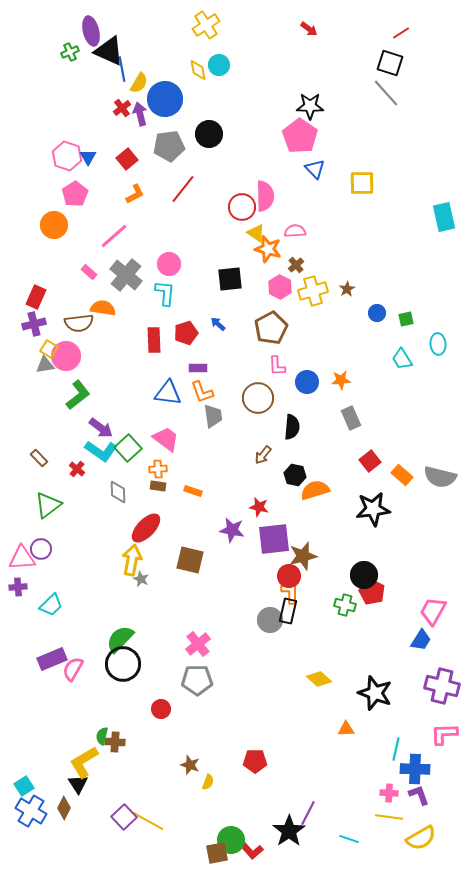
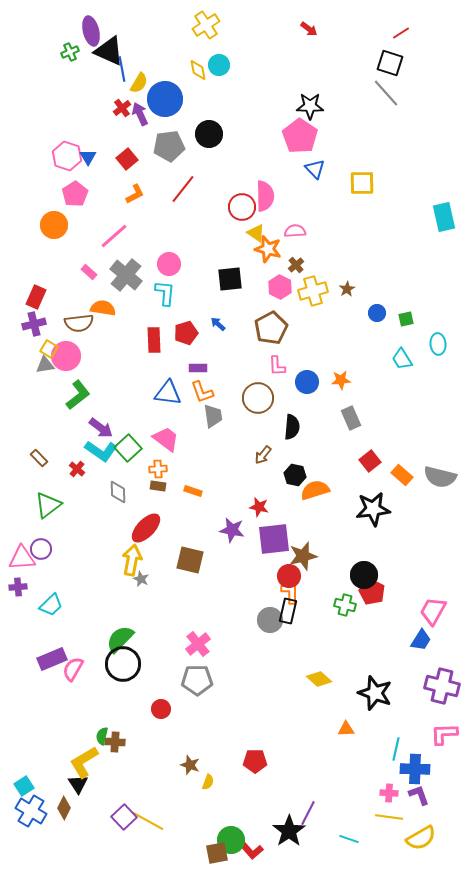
purple arrow at (140, 114): rotated 10 degrees counterclockwise
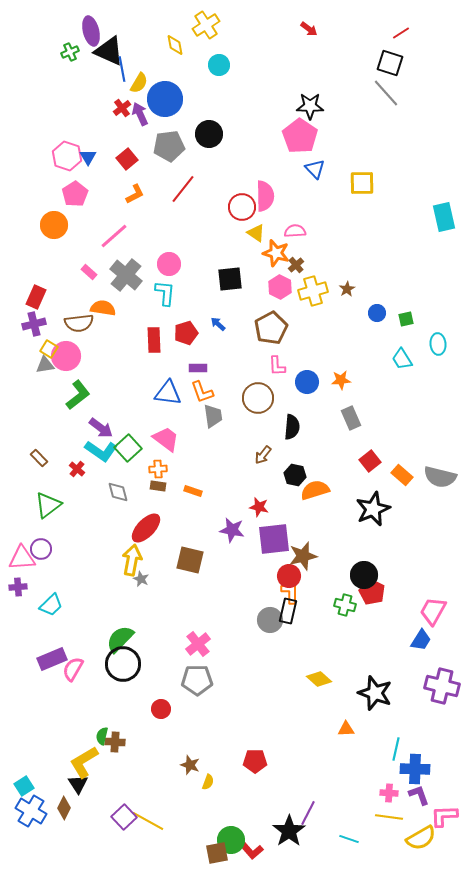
yellow diamond at (198, 70): moved 23 px left, 25 px up
orange star at (268, 249): moved 8 px right, 4 px down
gray diamond at (118, 492): rotated 15 degrees counterclockwise
black star at (373, 509): rotated 16 degrees counterclockwise
pink L-shape at (444, 734): moved 82 px down
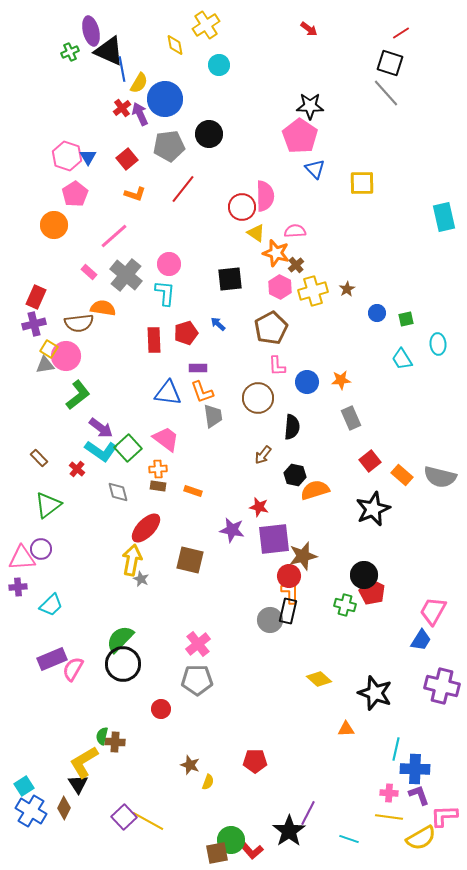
orange L-shape at (135, 194): rotated 45 degrees clockwise
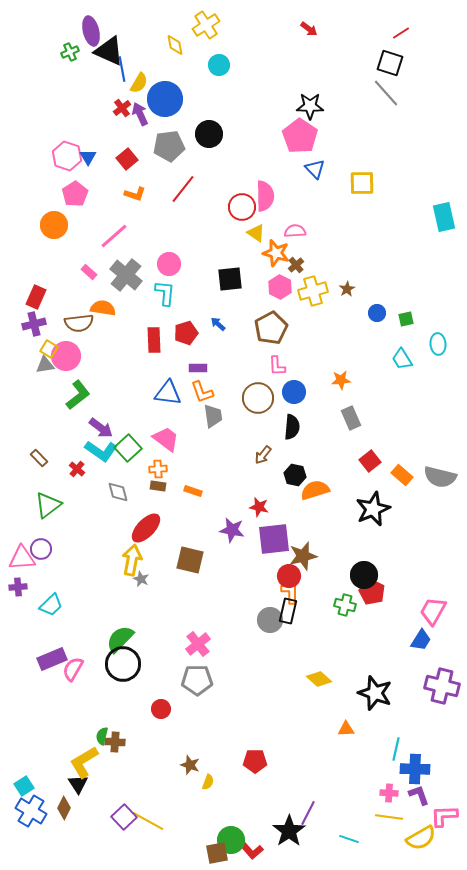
blue circle at (307, 382): moved 13 px left, 10 px down
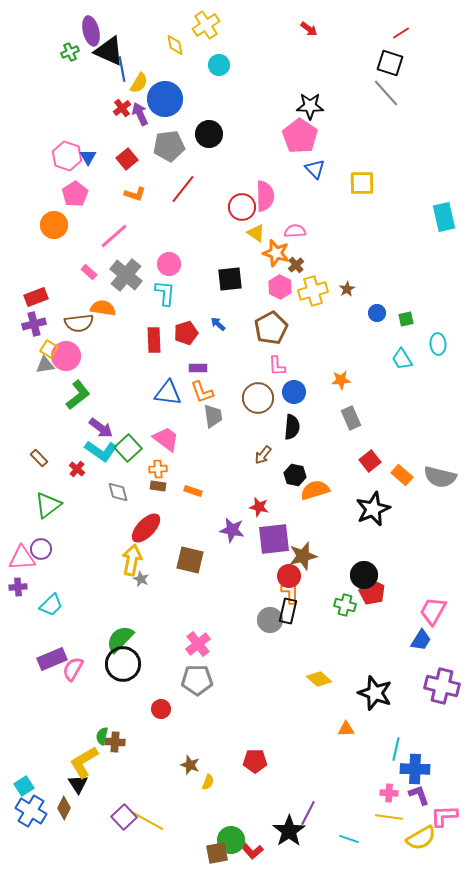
red rectangle at (36, 297): rotated 45 degrees clockwise
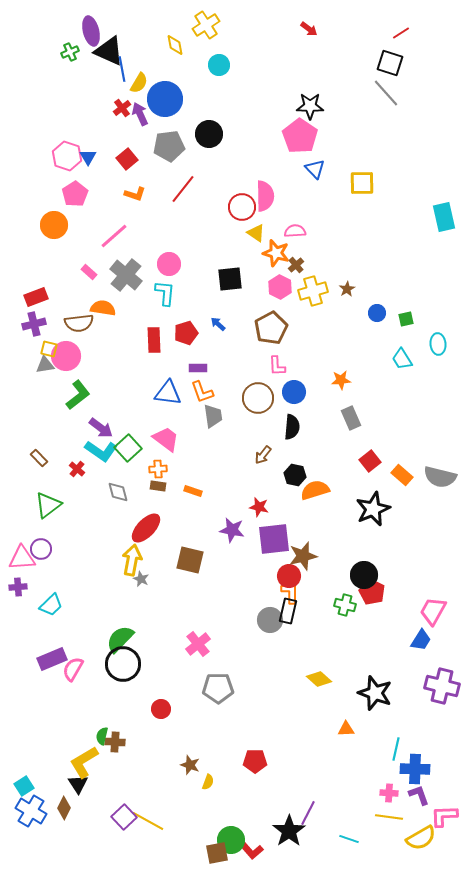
yellow square at (49, 349): rotated 18 degrees counterclockwise
gray pentagon at (197, 680): moved 21 px right, 8 px down
